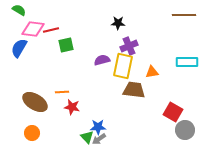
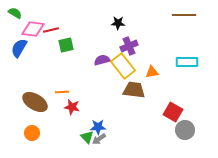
green semicircle: moved 4 px left, 3 px down
yellow rectangle: rotated 50 degrees counterclockwise
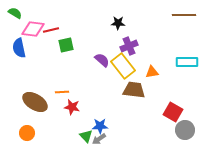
blue semicircle: rotated 42 degrees counterclockwise
purple semicircle: rotated 56 degrees clockwise
blue star: moved 2 px right, 1 px up
orange circle: moved 5 px left
green triangle: moved 1 px left, 1 px up
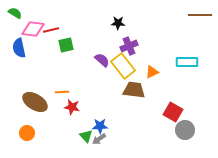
brown line: moved 16 px right
orange triangle: rotated 16 degrees counterclockwise
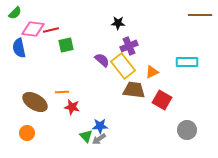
green semicircle: rotated 104 degrees clockwise
red square: moved 11 px left, 12 px up
gray circle: moved 2 px right
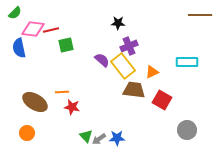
blue star: moved 17 px right, 12 px down
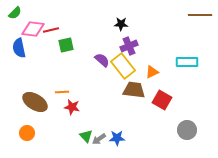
black star: moved 3 px right, 1 px down
